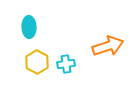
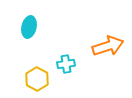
cyan ellipse: rotated 15 degrees clockwise
yellow hexagon: moved 17 px down
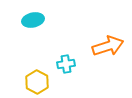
cyan ellipse: moved 4 px right, 7 px up; rotated 65 degrees clockwise
yellow hexagon: moved 3 px down
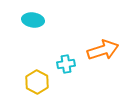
cyan ellipse: rotated 20 degrees clockwise
orange arrow: moved 5 px left, 4 px down
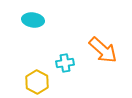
orange arrow: rotated 60 degrees clockwise
cyan cross: moved 1 px left, 1 px up
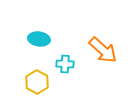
cyan ellipse: moved 6 px right, 19 px down
cyan cross: moved 1 px down; rotated 12 degrees clockwise
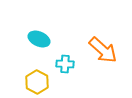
cyan ellipse: rotated 15 degrees clockwise
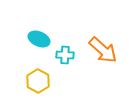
cyan cross: moved 9 px up
yellow hexagon: moved 1 px right, 1 px up
